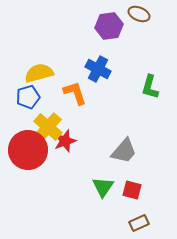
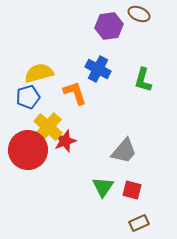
green L-shape: moved 7 px left, 7 px up
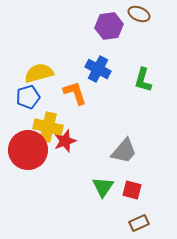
yellow cross: rotated 28 degrees counterclockwise
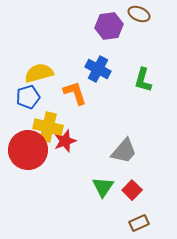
red square: rotated 30 degrees clockwise
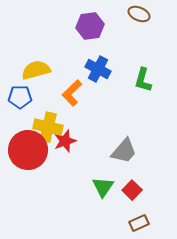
purple hexagon: moved 19 px left
yellow semicircle: moved 3 px left, 3 px up
orange L-shape: moved 3 px left; rotated 116 degrees counterclockwise
blue pentagon: moved 8 px left; rotated 15 degrees clockwise
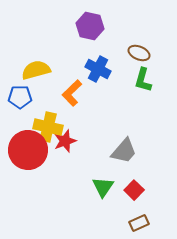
brown ellipse: moved 39 px down
purple hexagon: rotated 20 degrees clockwise
red square: moved 2 px right
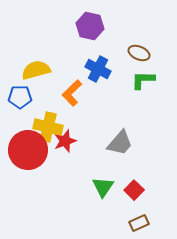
green L-shape: rotated 75 degrees clockwise
gray trapezoid: moved 4 px left, 8 px up
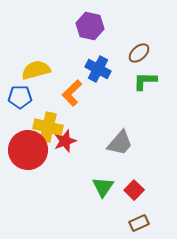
brown ellipse: rotated 65 degrees counterclockwise
green L-shape: moved 2 px right, 1 px down
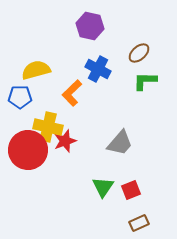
red square: moved 3 px left; rotated 24 degrees clockwise
